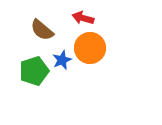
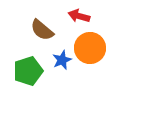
red arrow: moved 4 px left, 2 px up
green pentagon: moved 6 px left
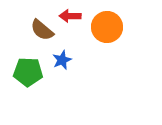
red arrow: moved 9 px left; rotated 15 degrees counterclockwise
orange circle: moved 17 px right, 21 px up
green pentagon: moved 1 px down; rotated 20 degrees clockwise
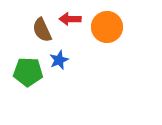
red arrow: moved 3 px down
brown semicircle: rotated 25 degrees clockwise
blue star: moved 3 px left
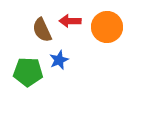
red arrow: moved 2 px down
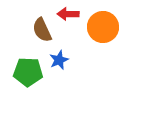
red arrow: moved 2 px left, 7 px up
orange circle: moved 4 px left
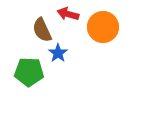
red arrow: rotated 15 degrees clockwise
blue star: moved 1 px left, 7 px up; rotated 12 degrees counterclockwise
green pentagon: moved 1 px right
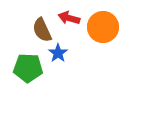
red arrow: moved 1 px right, 4 px down
green pentagon: moved 1 px left, 4 px up
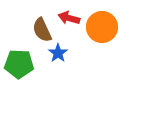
orange circle: moved 1 px left
green pentagon: moved 9 px left, 4 px up
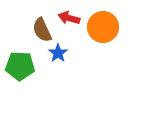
orange circle: moved 1 px right
green pentagon: moved 1 px right, 2 px down
